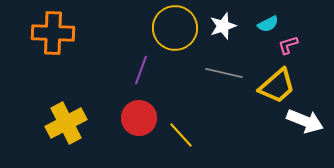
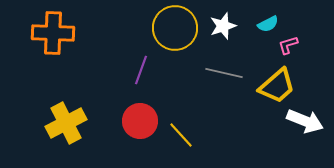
red circle: moved 1 px right, 3 px down
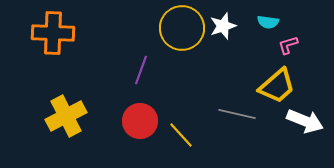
cyan semicircle: moved 2 px up; rotated 35 degrees clockwise
yellow circle: moved 7 px right
gray line: moved 13 px right, 41 px down
yellow cross: moved 7 px up
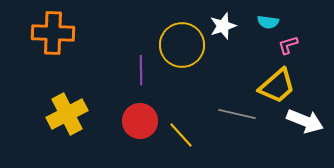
yellow circle: moved 17 px down
purple line: rotated 20 degrees counterclockwise
yellow cross: moved 1 px right, 2 px up
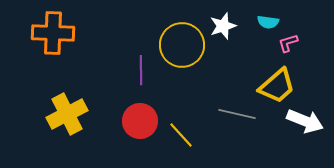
pink L-shape: moved 2 px up
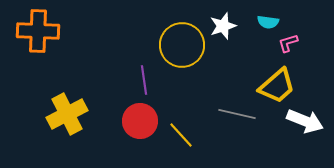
orange cross: moved 15 px left, 2 px up
purple line: moved 3 px right, 10 px down; rotated 8 degrees counterclockwise
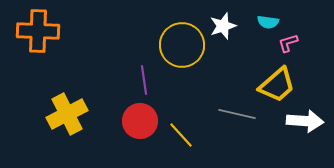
yellow trapezoid: moved 1 px up
white arrow: rotated 18 degrees counterclockwise
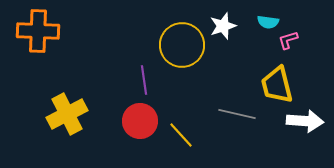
pink L-shape: moved 3 px up
yellow trapezoid: rotated 117 degrees clockwise
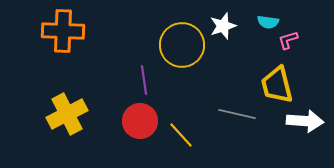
orange cross: moved 25 px right
